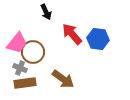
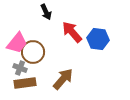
red arrow: moved 2 px up
brown arrow: rotated 85 degrees counterclockwise
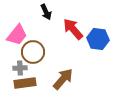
red arrow: moved 1 px right, 3 px up
pink trapezoid: moved 8 px up
gray cross: rotated 24 degrees counterclockwise
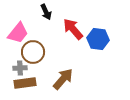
pink trapezoid: moved 1 px right, 2 px up
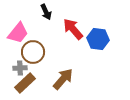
brown rectangle: rotated 35 degrees counterclockwise
